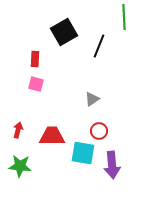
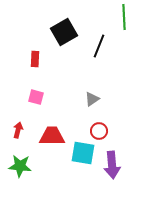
pink square: moved 13 px down
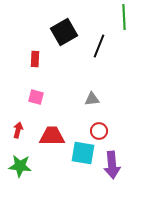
gray triangle: rotated 28 degrees clockwise
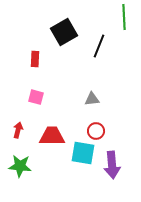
red circle: moved 3 px left
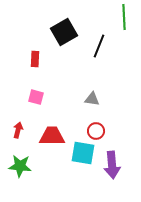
gray triangle: rotated 14 degrees clockwise
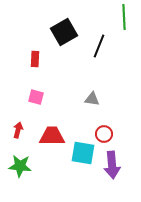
red circle: moved 8 px right, 3 px down
